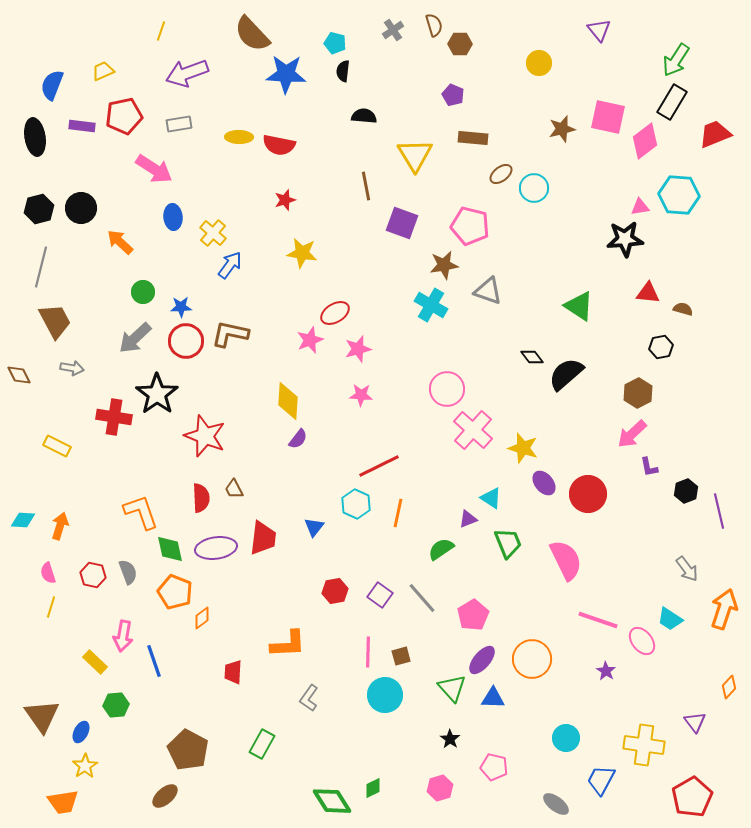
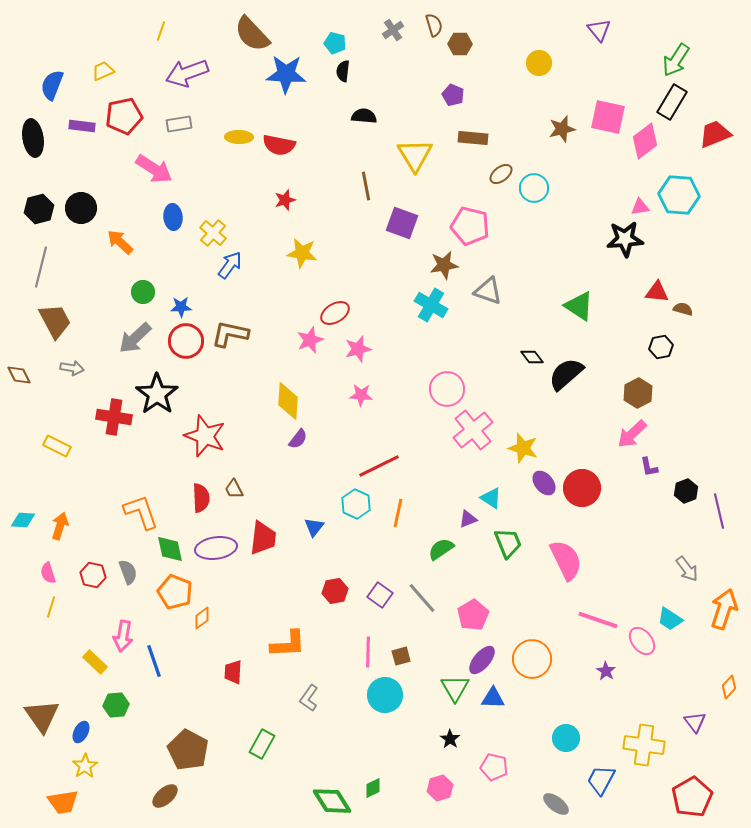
black ellipse at (35, 137): moved 2 px left, 1 px down
red triangle at (648, 293): moved 9 px right, 1 px up
pink cross at (473, 430): rotated 9 degrees clockwise
red circle at (588, 494): moved 6 px left, 6 px up
green triangle at (452, 688): moved 3 px right; rotated 12 degrees clockwise
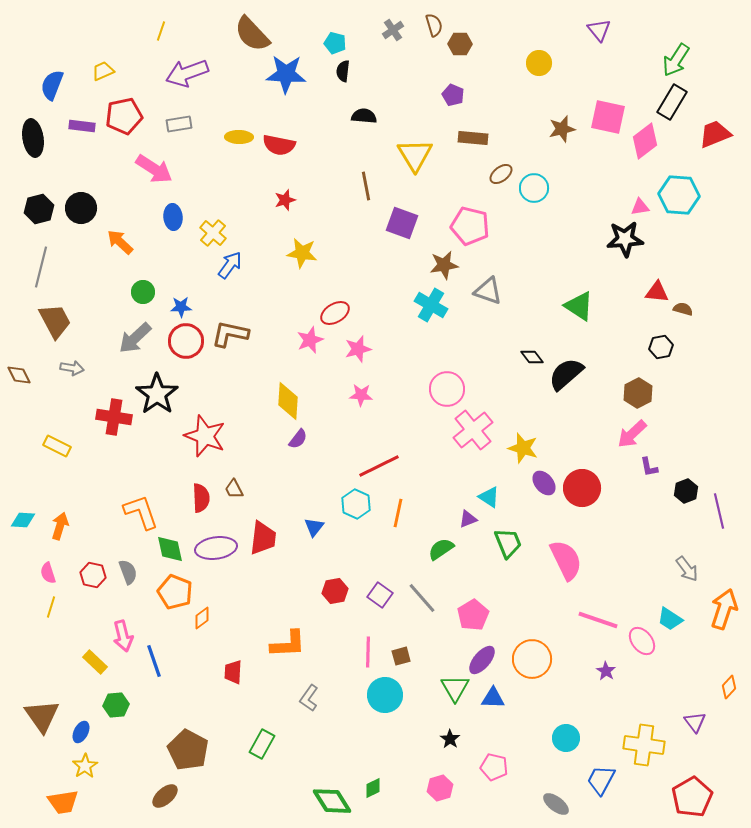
cyan triangle at (491, 498): moved 2 px left, 1 px up
pink arrow at (123, 636): rotated 24 degrees counterclockwise
